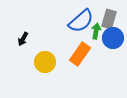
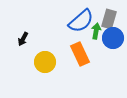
orange rectangle: rotated 60 degrees counterclockwise
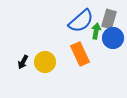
black arrow: moved 23 px down
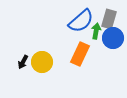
orange rectangle: rotated 50 degrees clockwise
yellow circle: moved 3 px left
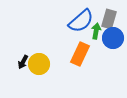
yellow circle: moved 3 px left, 2 px down
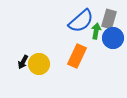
orange rectangle: moved 3 px left, 2 px down
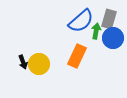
black arrow: rotated 48 degrees counterclockwise
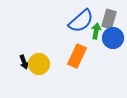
black arrow: moved 1 px right
